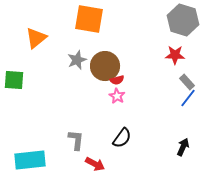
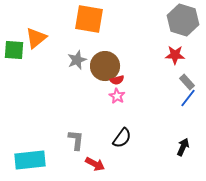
green square: moved 30 px up
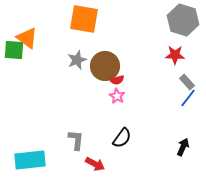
orange square: moved 5 px left
orange triangle: moved 9 px left; rotated 45 degrees counterclockwise
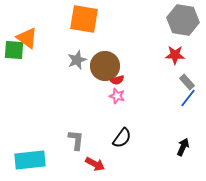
gray hexagon: rotated 8 degrees counterclockwise
pink star: rotated 14 degrees counterclockwise
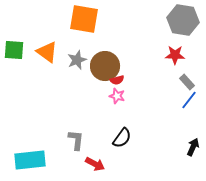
orange triangle: moved 20 px right, 14 px down
blue line: moved 1 px right, 2 px down
black arrow: moved 10 px right
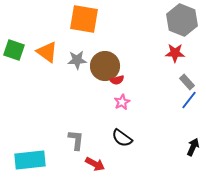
gray hexagon: moved 1 px left; rotated 12 degrees clockwise
green square: rotated 15 degrees clockwise
red star: moved 2 px up
gray star: rotated 18 degrees clockwise
pink star: moved 5 px right, 6 px down; rotated 28 degrees clockwise
black semicircle: rotated 90 degrees clockwise
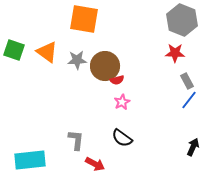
gray rectangle: moved 1 px up; rotated 14 degrees clockwise
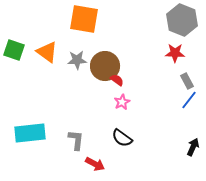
red semicircle: rotated 128 degrees counterclockwise
cyan rectangle: moved 27 px up
